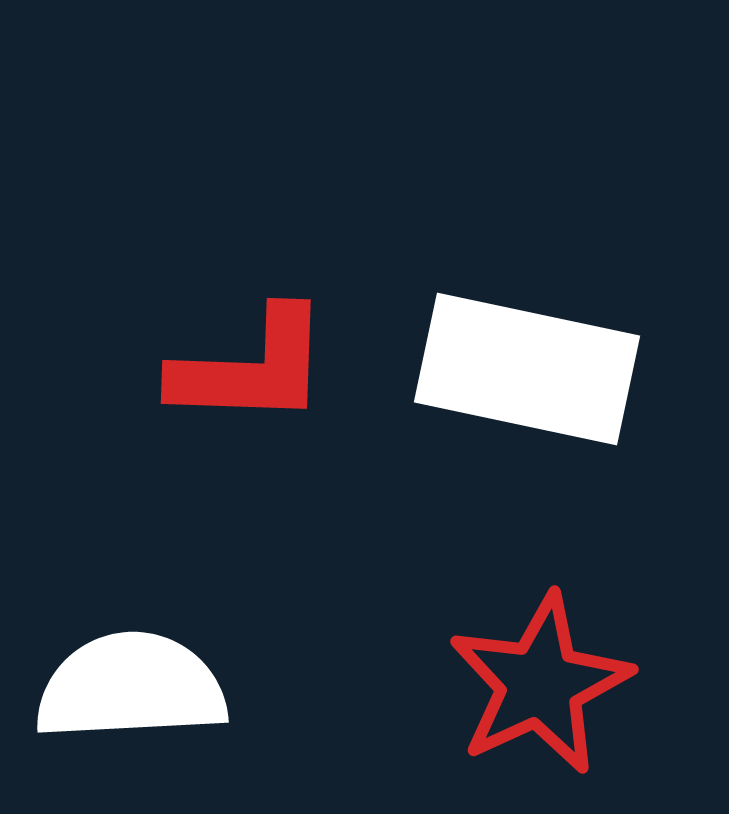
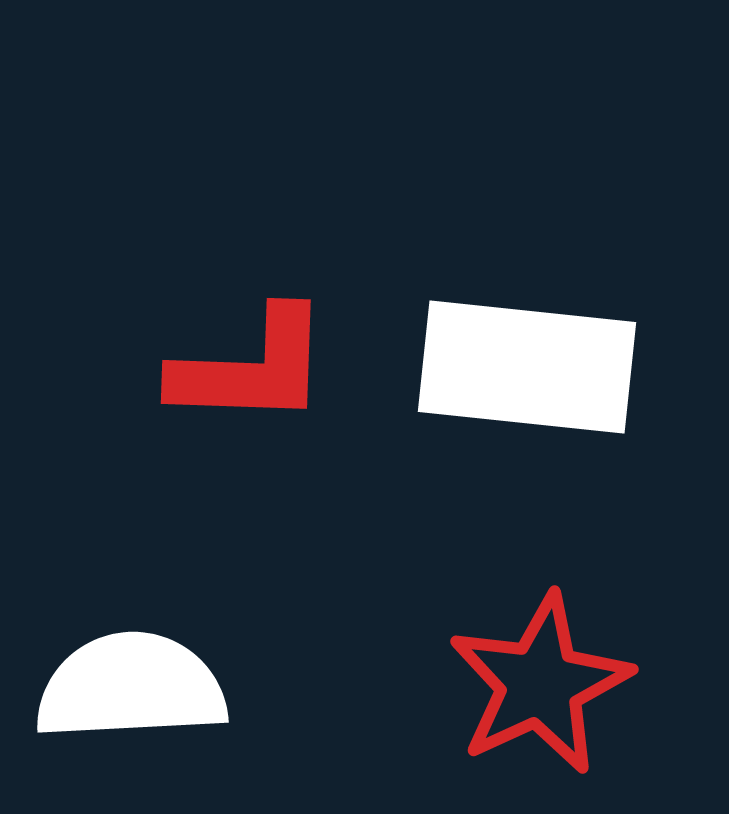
white rectangle: moved 2 px up; rotated 6 degrees counterclockwise
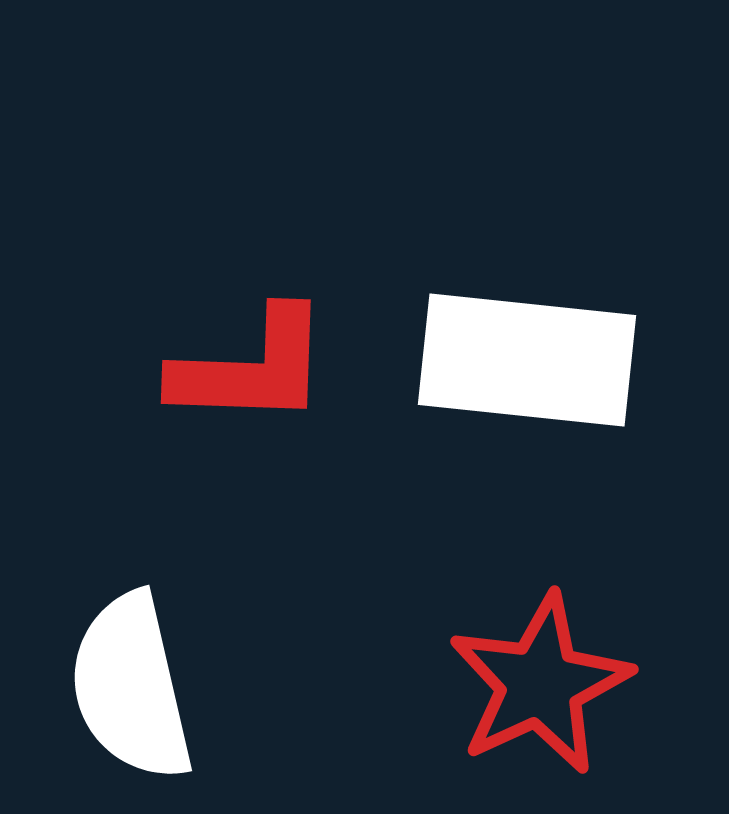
white rectangle: moved 7 px up
white semicircle: rotated 100 degrees counterclockwise
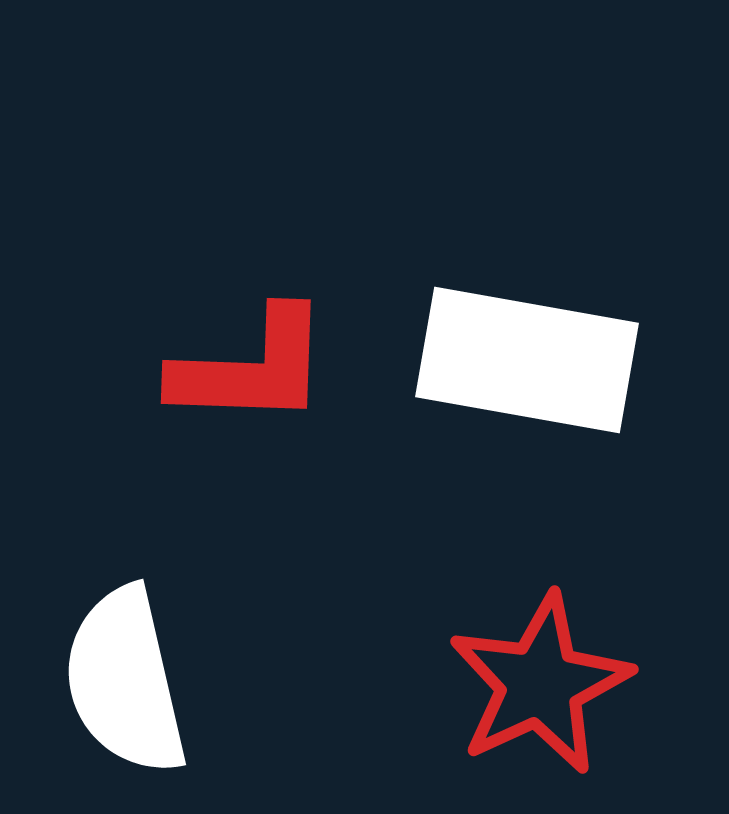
white rectangle: rotated 4 degrees clockwise
white semicircle: moved 6 px left, 6 px up
